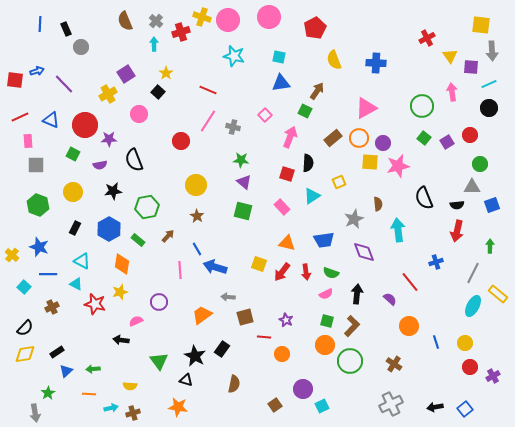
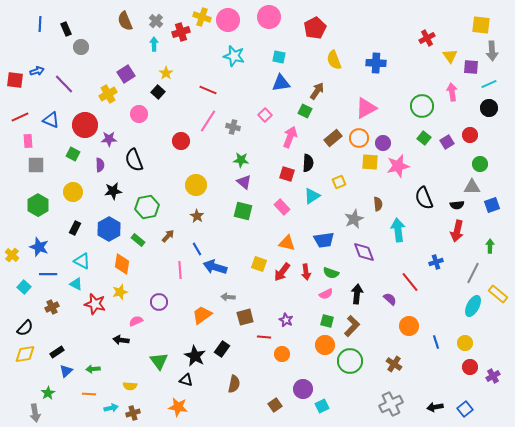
purple semicircle at (100, 165): rotated 80 degrees counterclockwise
green hexagon at (38, 205): rotated 10 degrees clockwise
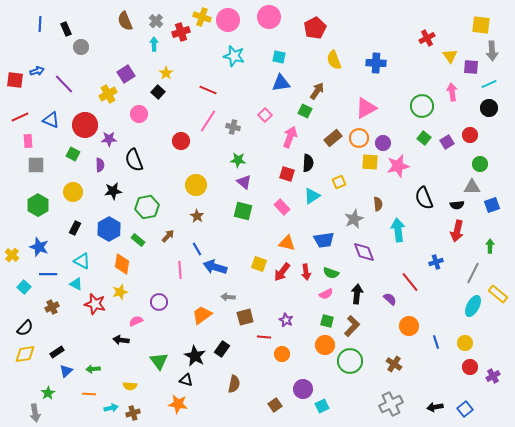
green star at (241, 160): moved 3 px left
orange star at (178, 407): moved 3 px up
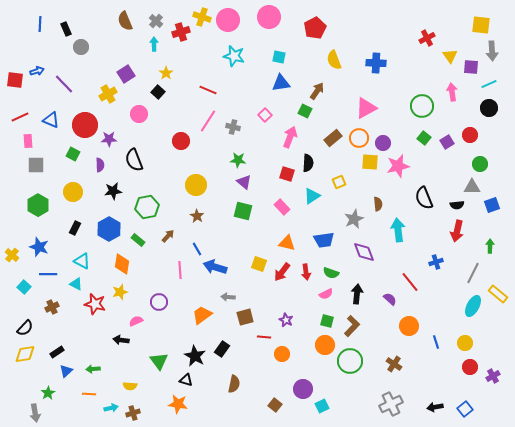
brown square at (275, 405): rotated 16 degrees counterclockwise
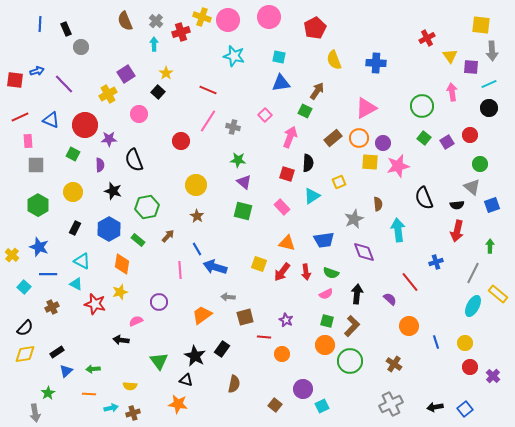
gray triangle at (472, 187): rotated 42 degrees clockwise
black star at (113, 191): rotated 24 degrees clockwise
purple cross at (493, 376): rotated 16 degrees counterclockwise
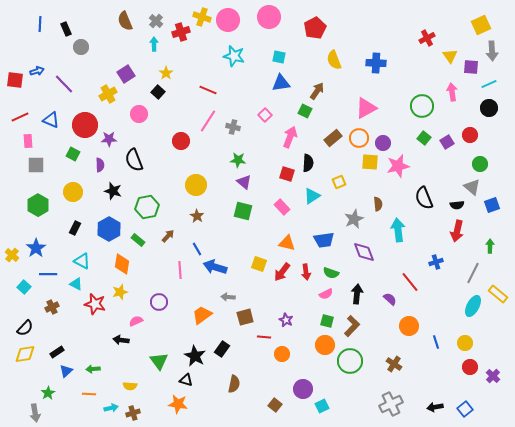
yellow square at (481, 25): rotated 30 degrees counterclockwise
blue star at (39, 247): moved 3 px left, 1 px down; rotated 18 degrees clockwise
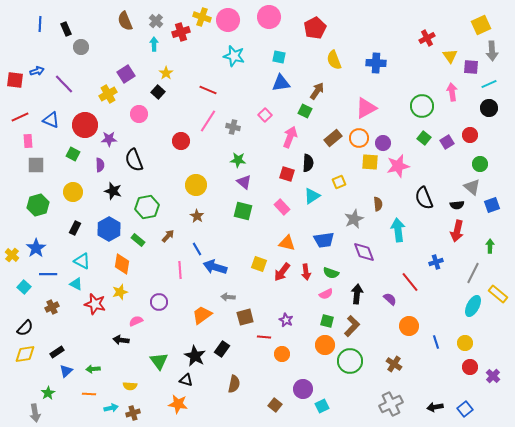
green hexagon at (38, 205): rotated 15 degrees clockwise
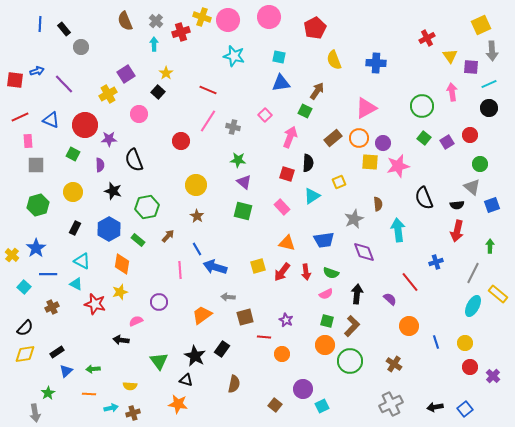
black rectangle at (66, 29): moved 2 px left; rotated 16 degrees counterclockwise
yellow square at (259, 264): moved 1 px left, 2 px down; rotated 35 degrees counterclockwise
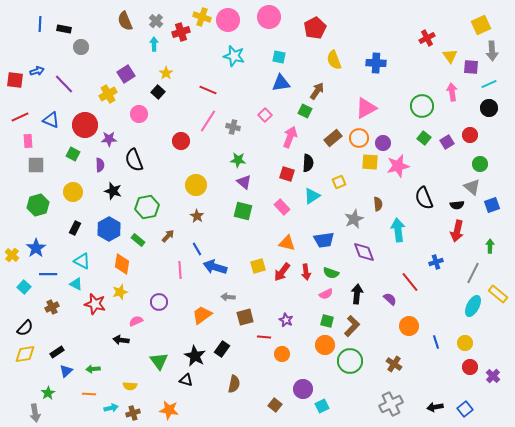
black rectangle at (64, 29): rotated 40 degrees counterclockwise
orange star at (178, 404): moved 9 px left, 6 px down
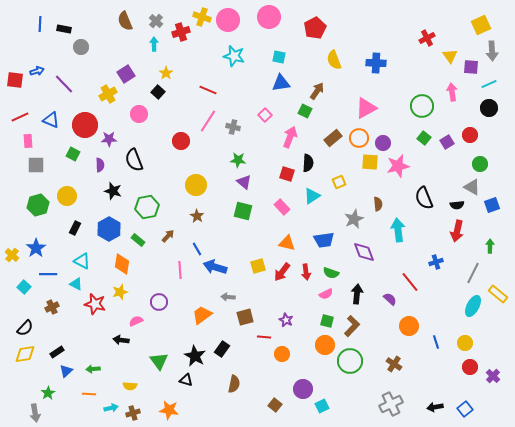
gray triangle at (472, 187): rotated 12 degrees counterclockwise
yellow circle at (73, 192): moved 6 px left, 4 px down
